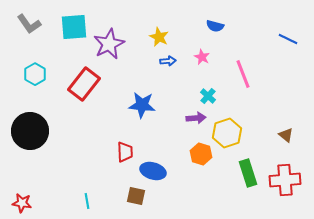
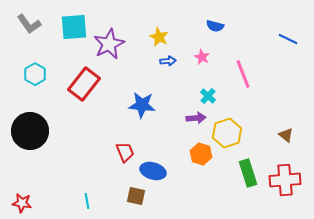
red trapezoid: rotated 20 degrees counterclockwise
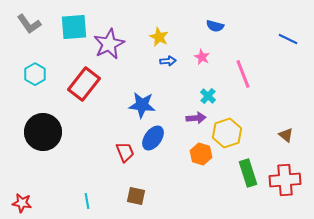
black circle: moved 13 px right, 1 px down
blue ellipse: moved 33 px up; rotated 70 degrees counterclockwise
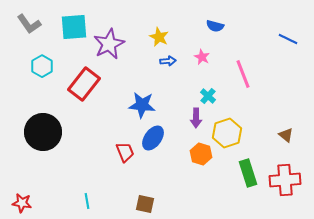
cyan hexagon: moved 7 px right, 8 px up
purple arrow: rotated 96 degrees clockwise
brown square: moved 9 px right, 8 px down
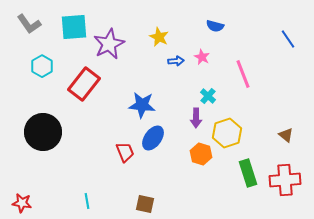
blue line: rotated 30 degrees clockwise
blue arrow: moved 8 px right
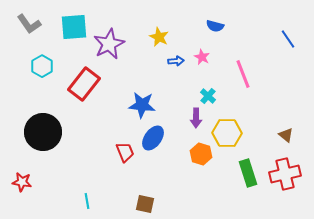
yellow hexagon: rotated 20 degrees clockwise
red cross: moved 6 px up; rotated 8 degrees counterclockwise
red star: moved 21 px up
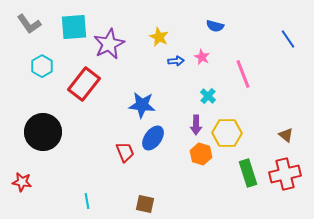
purple arrow: moved 7 px down
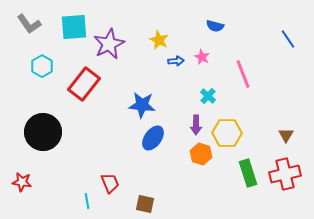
yellow star: moved 3 px down
brown triangle: rotated 21 degrees clockwise
red trapezoid: moved 15 px left, 31 px down
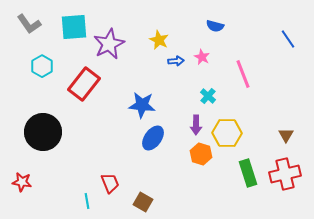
brown square: moved 2 px left, 2 px up; rotated 18 degrees clockwise
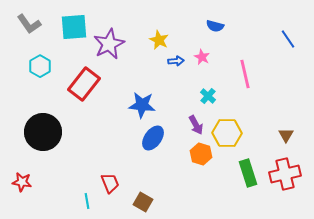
cyan hexagon: moved 2 px left
pink line: moved 2 px right; rotated 8 degrees clockwise
purple arrow: rotated 30 degrees counterclockwise
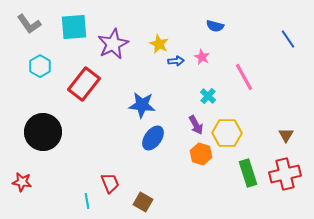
yellow star: moved 4 px down
purple star: moved 4 px right
pink line: moved 1 px left, 3 px down; rotated 16 degrees counterclockwise
